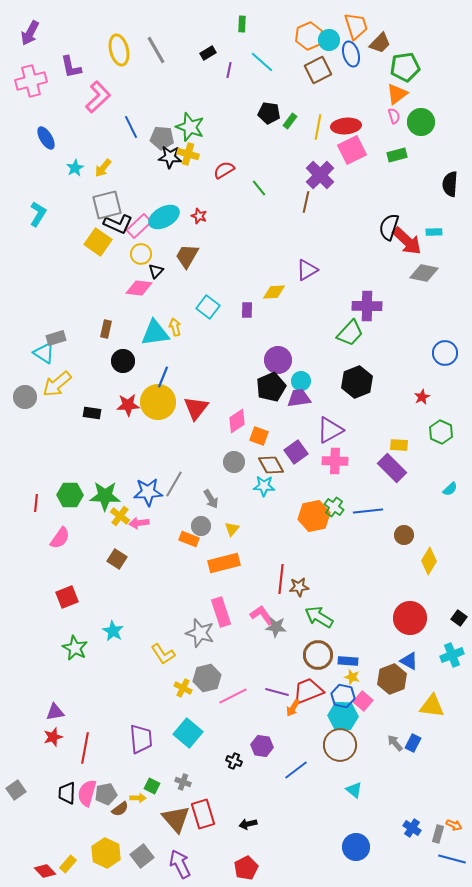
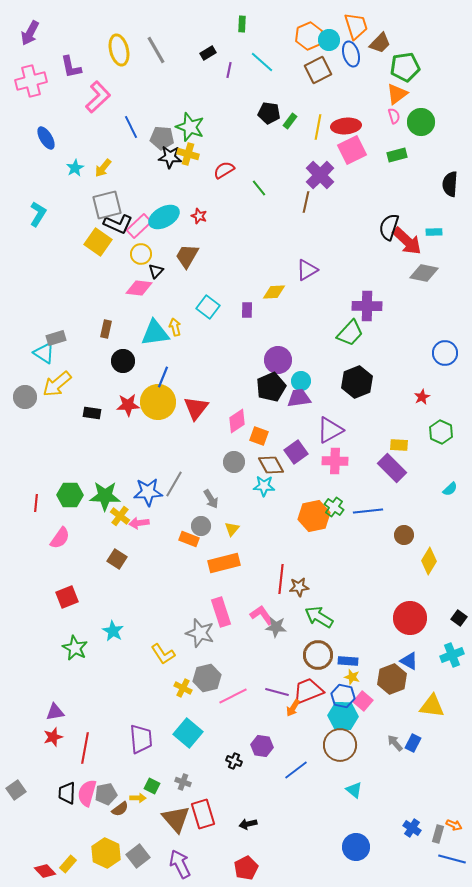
gray square at (142, 856): moved 4 px left
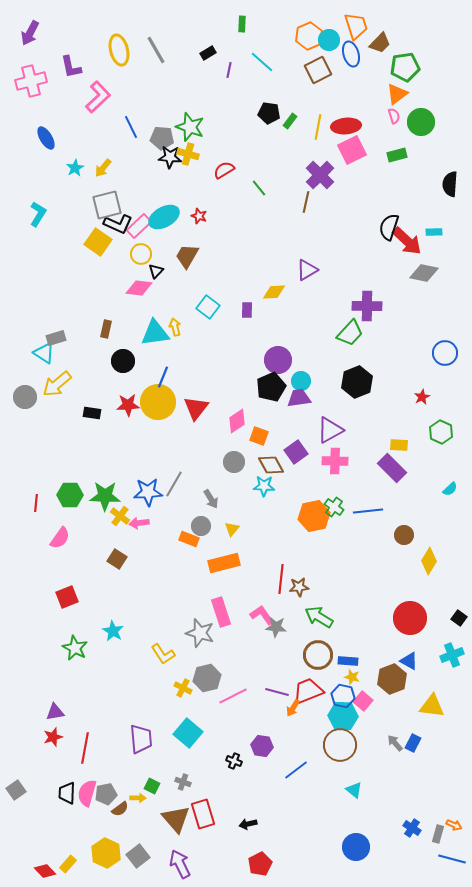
red pentagon at (246, 868): moved 14 px right, 4 px up
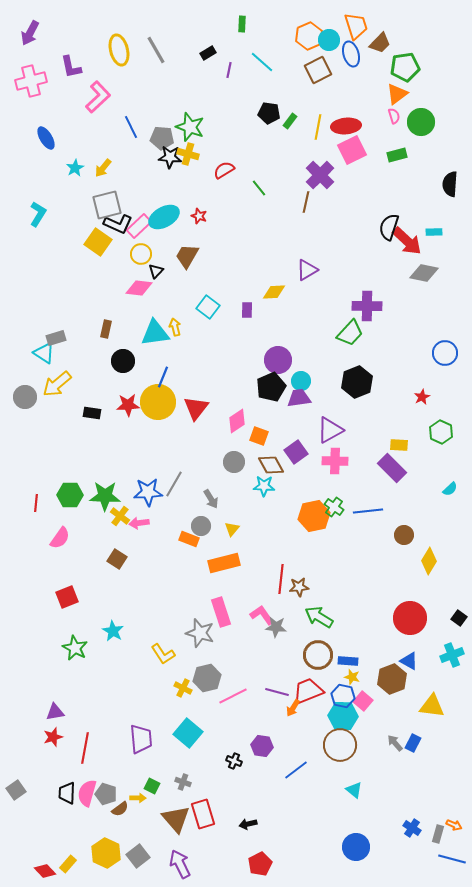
gray pentagon at (106, 794): rotated 30 degrees clockwise
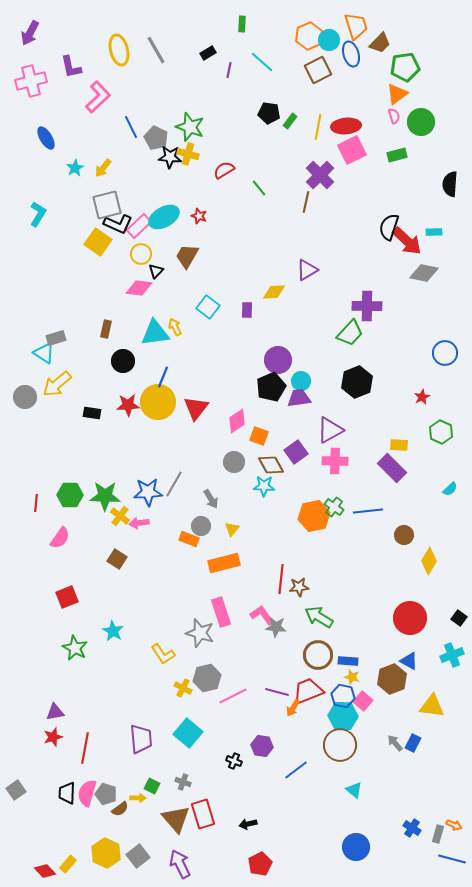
gray pentagon at (162, 138): moved 6 px left; rotated 20 degrees clockwise
yellow arrow at (175, 327): rotated 12 degrees counterclockwise
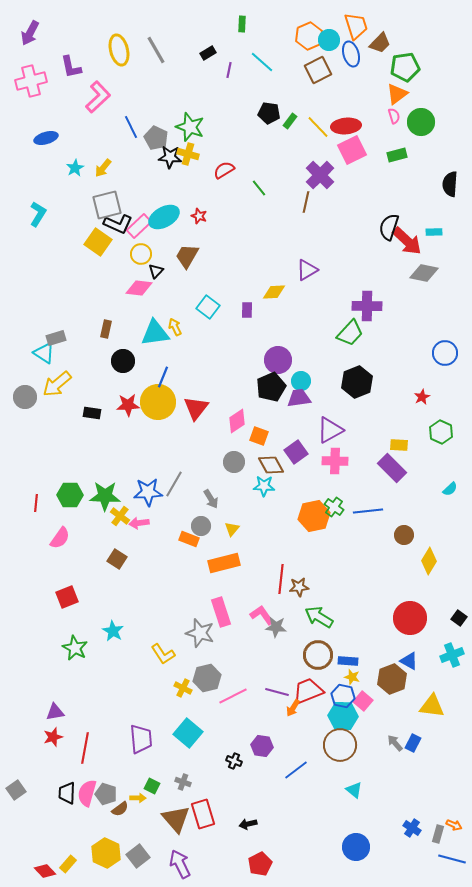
yellow line at (318, 127): rotated 55 degrees counterclockwise
blue ellipse at (46, 138): rotated 75 degrees counterclockwise
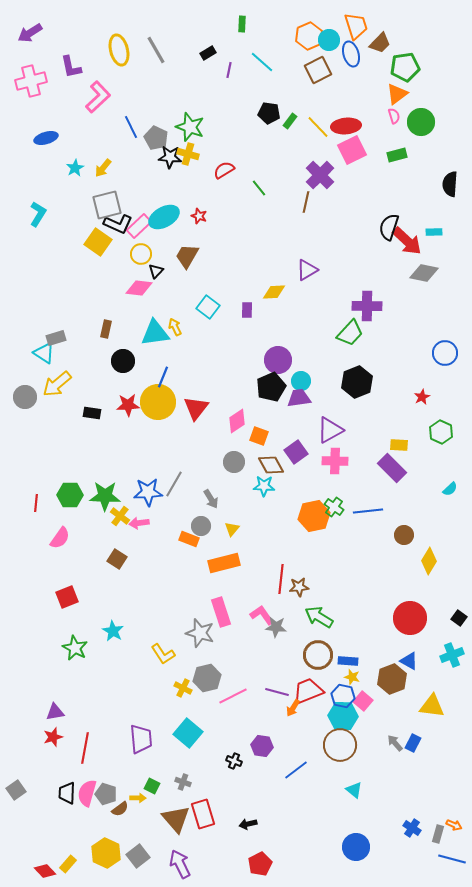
purple arrow at (30, 33): rotated 30 degrees clockwise
